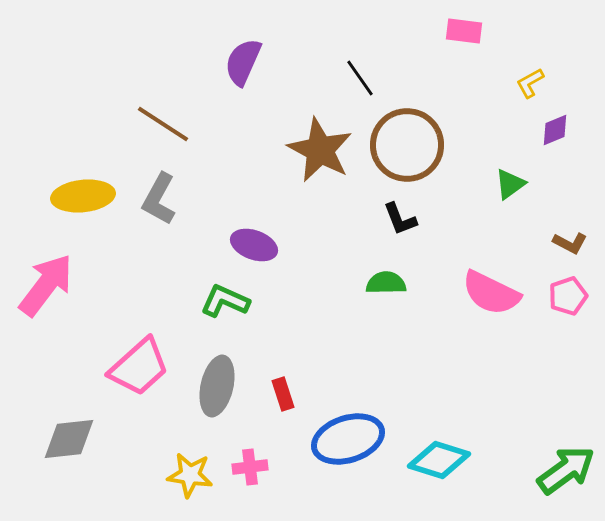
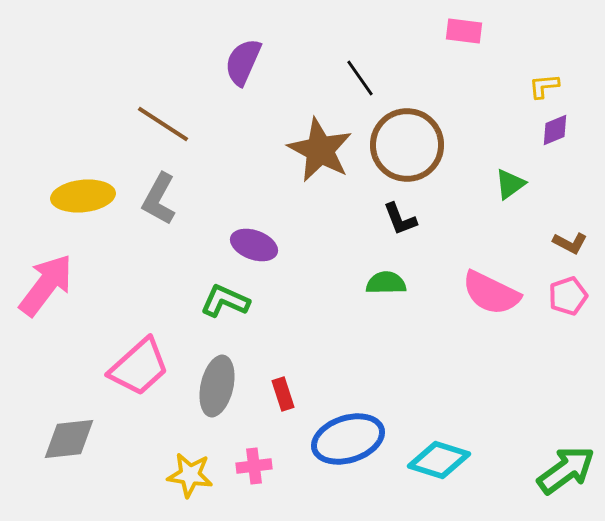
yellow L-shape: moved 14 px right, 3 px down; rotated 24 degrees clockwise
pink cross: moved 4 px right, 1 px up
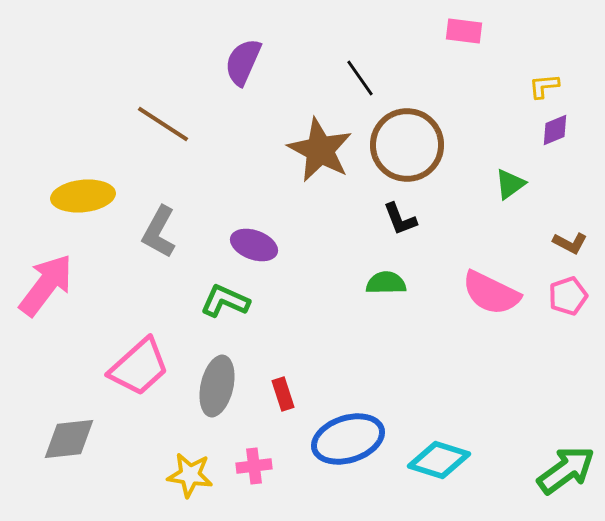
gray L-shape: moved 33 px down
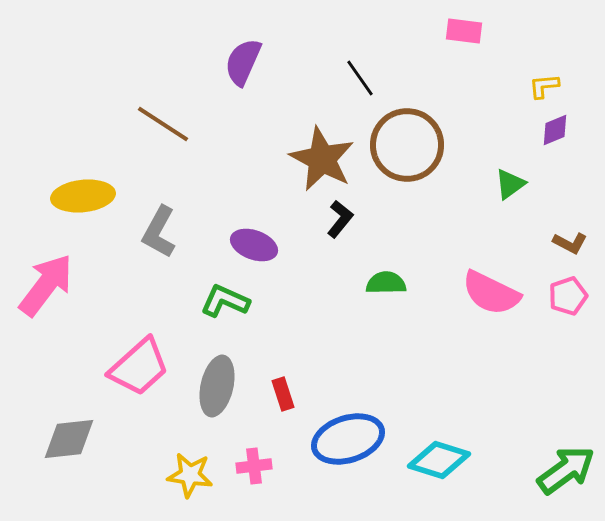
brown star: moved 2 px right, 9 px down
black L-shape: moved 60 px left; rotated 120 degrees counterclockwise
